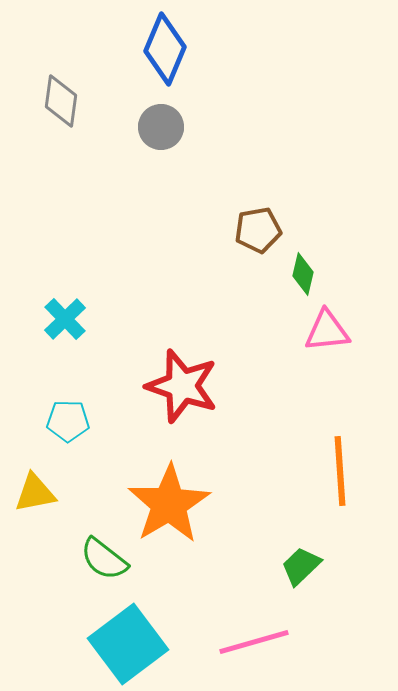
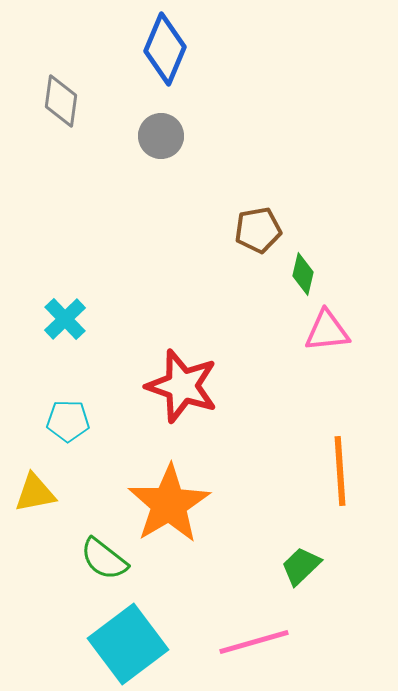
gray circle: moved 9 px down
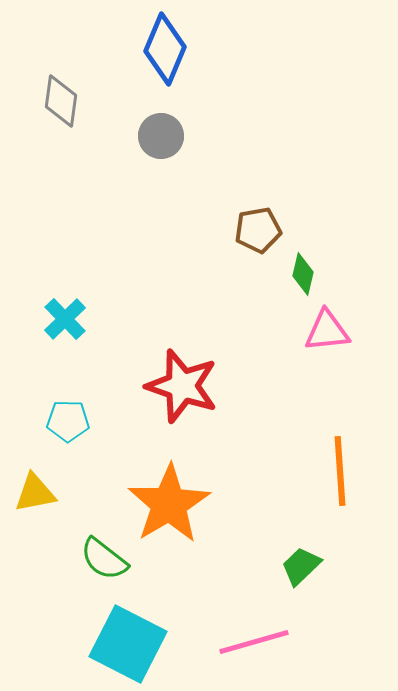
cyan square: rotated 26 degrees counterclockwise
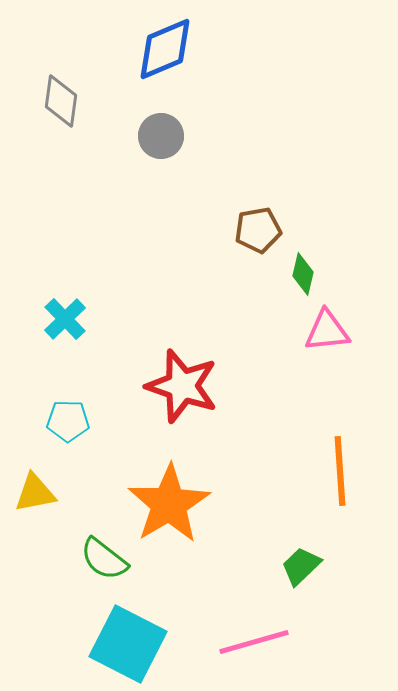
blue diamond: rotated 44 degrees clockwise
